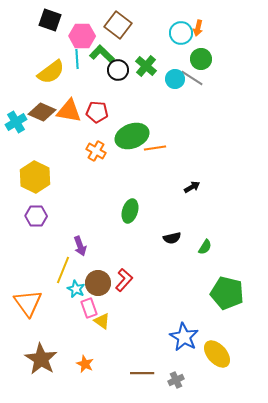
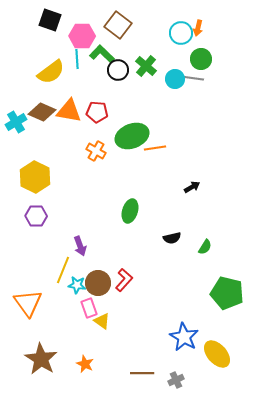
gray line at (192, 78): rotated 25 degrees counterclockwise
cyan star at (76, 289): moved 1 px right, 4 px up; rotated 18 degrees counterclockwise
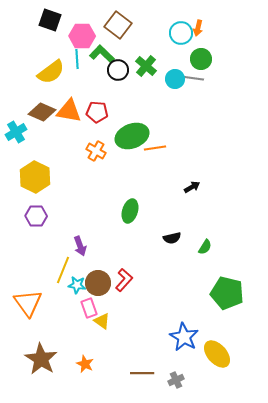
cyan cross at (16, 122): moved 10 px down
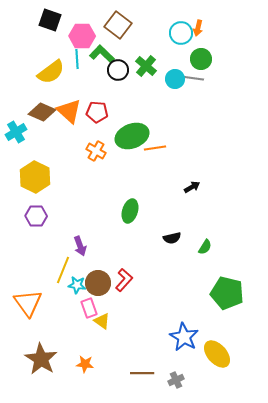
orange triangle at (69, 111): rotated 32 degrees clockwise
orange star at (85, 364): rotated 18 degrees counterclockwise
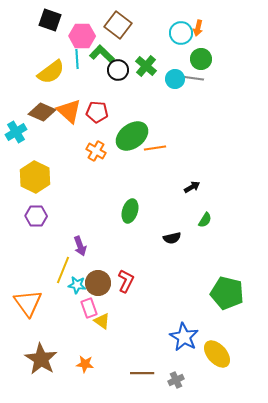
green ellipse at (132, 136): rotated 16 degrees counterclockwise
green semicircle at (205, 247): moved 27 px up
red L-shape at (124, 280): moved 2 px right, 1 px down; rotated 15 degrees counterclockwise
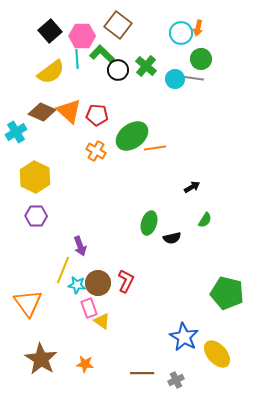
black square at (50, 20): moved 11 px down; rotated 30 degrees clockwise
red pentagon at (97, 112): moved 3 px down
green ellipse at (130, 211): moved 19 px right, 12 px down
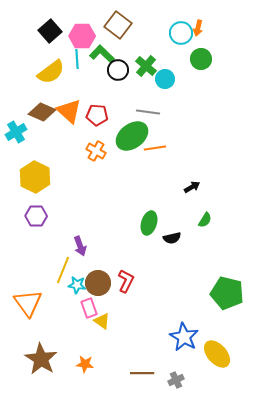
gray line at (192, 78): moved 44 px left, 34 px down
cyan circle at (175, 79): moved 10 px left
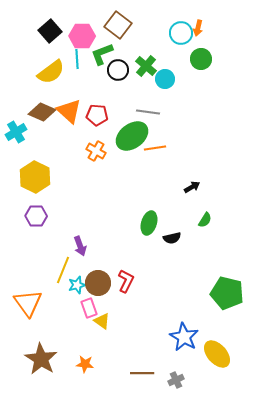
green L-shape at (102, 54): rotated 65 degrees counterclockwise
cyan star at (77, 285): rotated 24 degrees counterclockwise
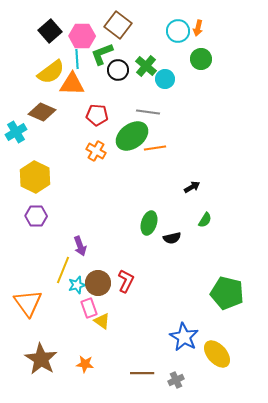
cyan circle at (181, 33): moved 3 px left, 2 px up
orange triangle at (69, 111): moved 3 px right, 27 px up; rotated 40 degrees counterclockwise
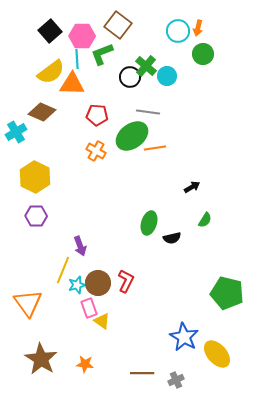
green circle at (201, 59): moved 2 px right, 5 px up
black circle at (118, 70): moved 12 px right, 7 px down
cyan circle at (165, 79): moved 2 px right, 3 px up
